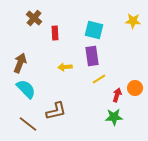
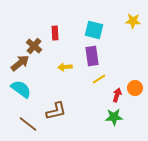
brown cross: moved 28 px down
brown arrow: rotated 30 degrees clockwise
cyan semicircle: moved 5 px left; rotated 10 degrees counterclockwise
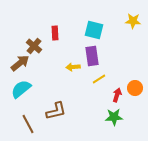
yellow arrow: moved 8 px right
cyan semicircle: rotated 75 degrees counterclockwise
brown line: rotated 24 degrees clockwise
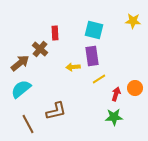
brown cross: moved 6 px right, 3 px down
red arrow: moved 1 px left, 1 px up
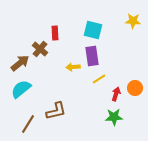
cyan square: moved 1 px left
brown line: rotated 60 degrees clockwise
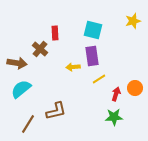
yellow star: rotated 21 degrees counterclockwise
brown arrow: moved 3 px left; rotated 48 degrees clockwise
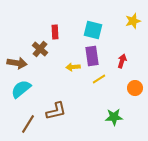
red rectangle: moved 1 px up
red arrow: moved 6 px right, 33 px up
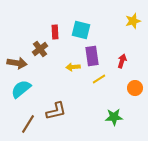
cyan square: moved 12 px left
brown cross: rotated 14 degrees clockwise
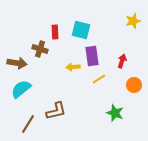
brown cross: rotated 35 degrees counterclockwise
orange circle: moved 1 px left, 3 px up
green star: moved 1 px right, 4 px up; rotated 24 degrees clockwise
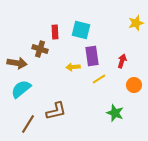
yellow star: moved 3 px right, 2 px down
